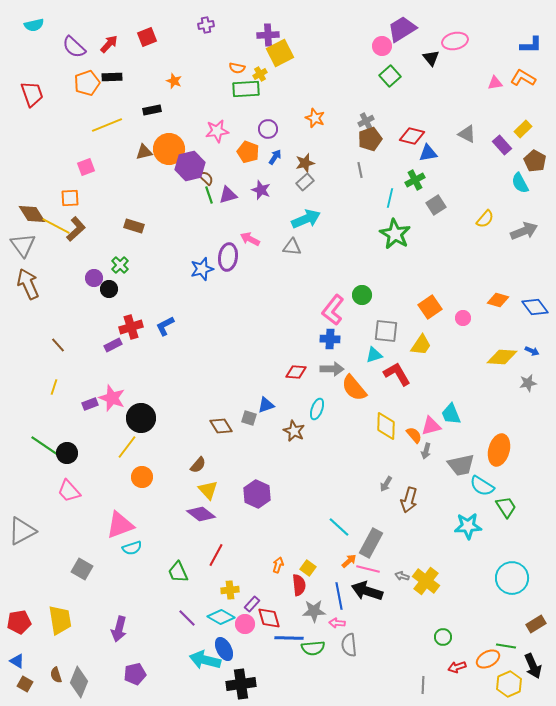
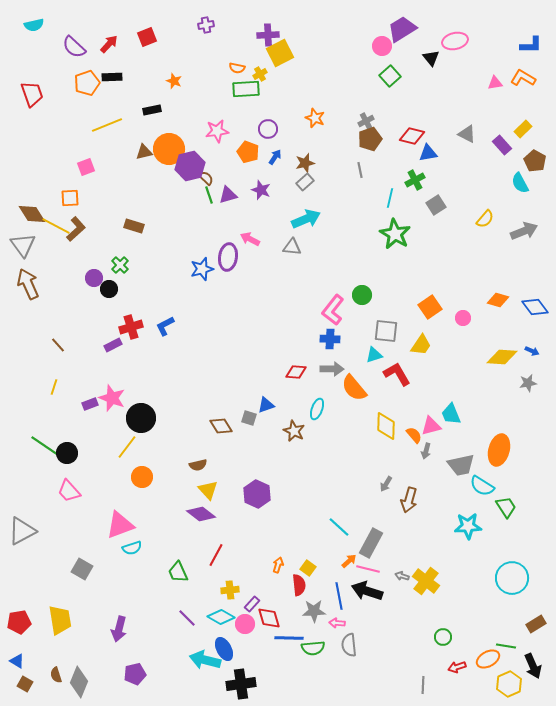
brown semicircle at (198, 465): rotated 36 degrees clockwise
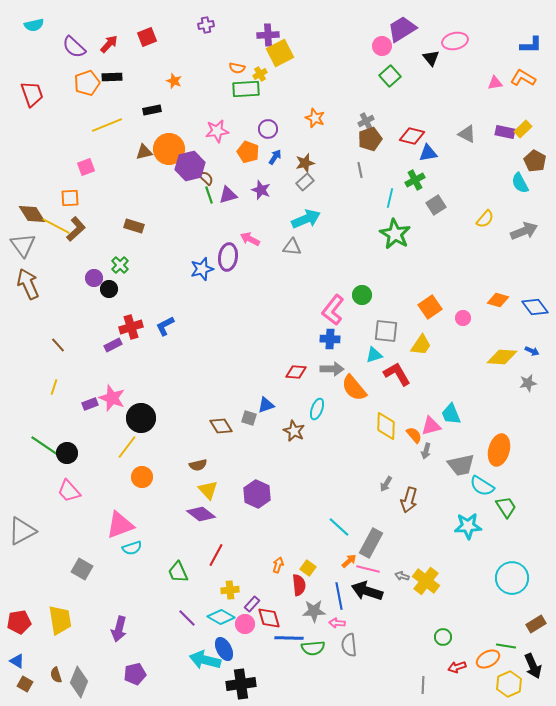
purple rectangle at (502, 145): moved 3 px right, 13 px up; rotated 36 degrees counterclockwise
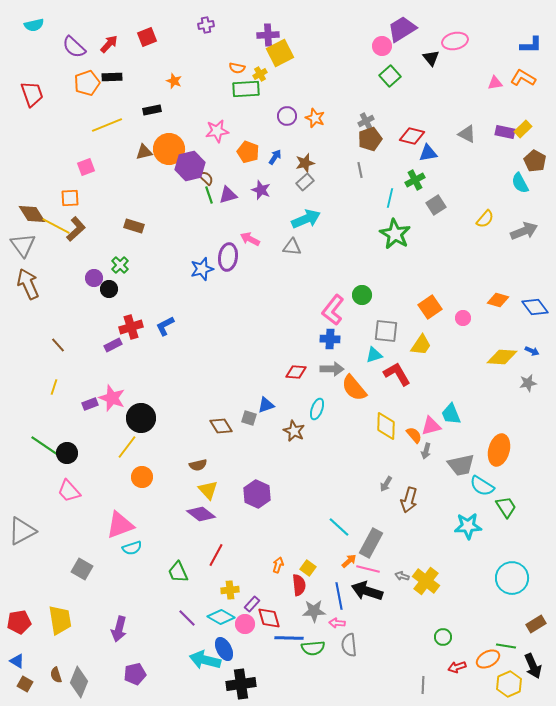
purple circle at (268, 129): moved 19 px right, 13 px up
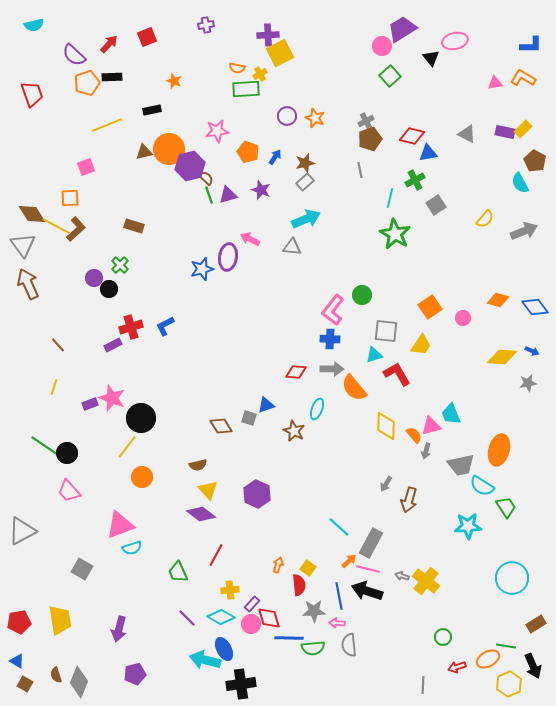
purple semicircle at (74, 47): moved 8 px down
pink circle at (245, 624): moved 6 px right
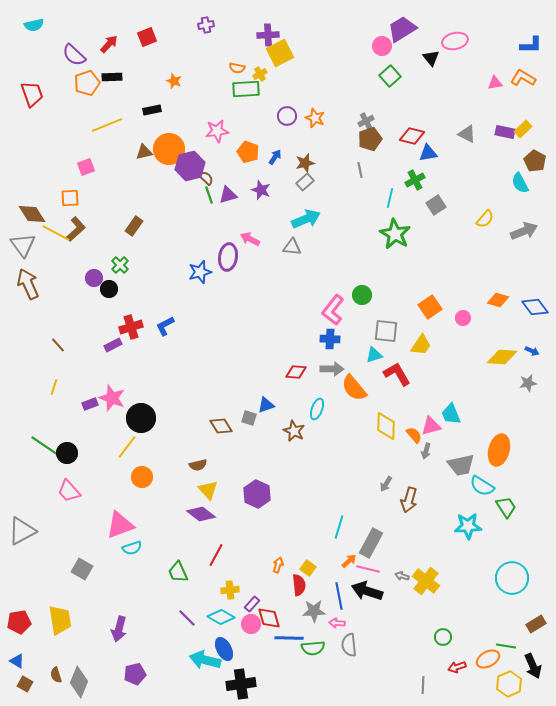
yellow line at (56, 226): moved 7 px down
brown rectangle at (134, 226): rotated 72 degrees counterclockwise
blue star at (202, 269): moved 2 px left, 3 px down
cyan line at (339, 527): rotated 65 degrees clockwise
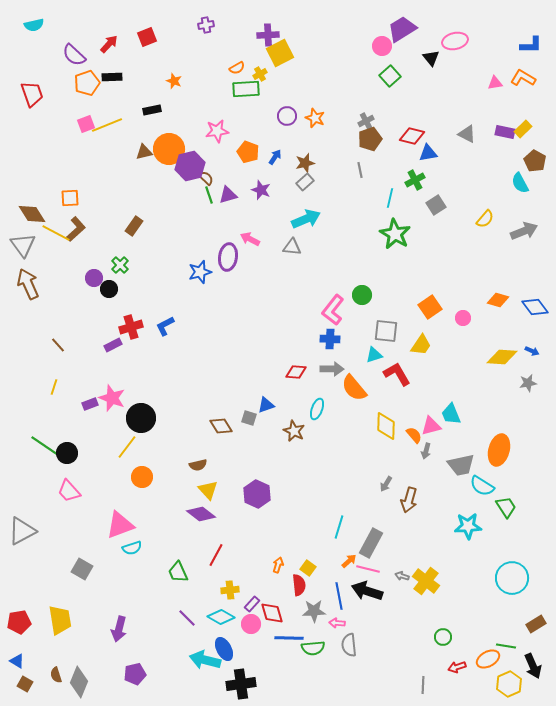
orange semicircle at (237, 68): rotated 42 degrees counterclockwise
pink square at (86, 167): moved 43 px up
red diamond at (269, 618): moved 3 px right, 5 px up
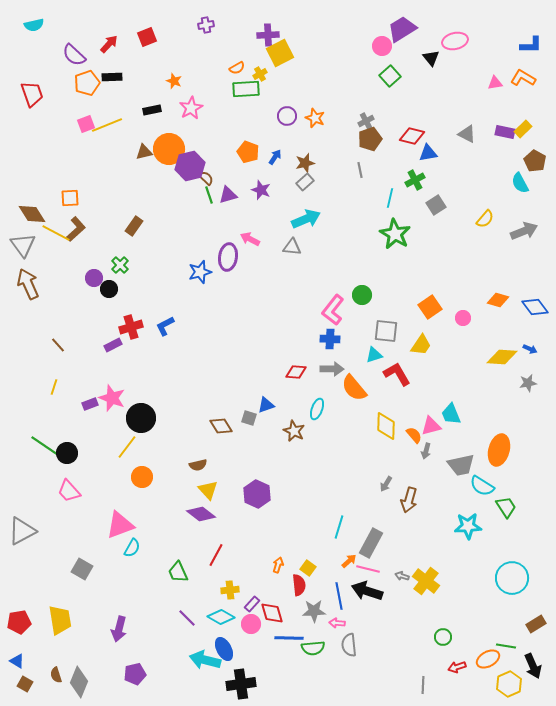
pink star at (217, 131): moved 26 px left, 23 px up; rotated 20 degrees counterclockwise
blue arrow at (532, 351): moved 2 px left, 2 px up
cyan semicircle at (132, 548): rotated 42 degrees counterclockwise
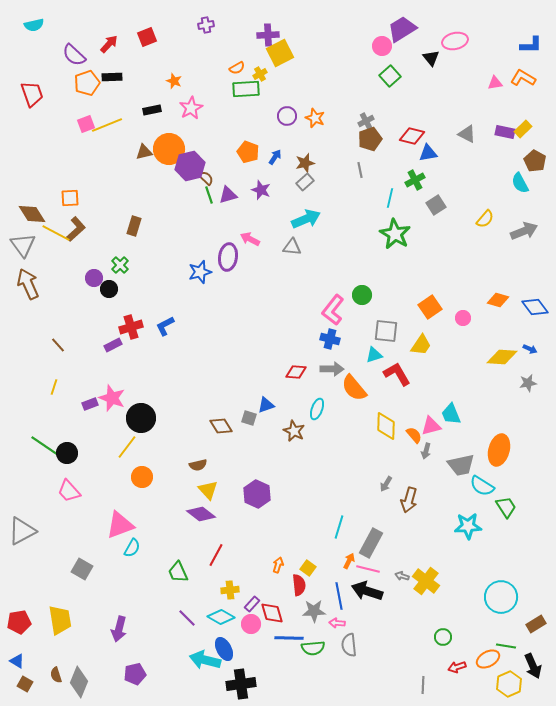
brown rectangle at (134, 226): rotated 18 degrees counterclockwise
blue cross at (330, 339): rotated 12 degrees clockwise
orange arrow at (349, 561): rotated 21 degrees counterclockwise
cyan circle at (512, 578): moved 11 px left, 19 px down
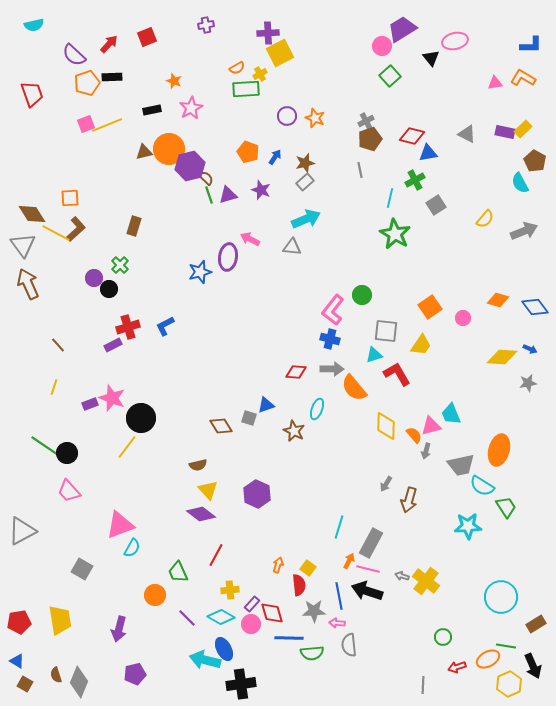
purple cross at (268, 35): moved 2 px up
red cross at (131, 327): moved 3 px left
orange circle at (142, 477): moved 13 px right, 118 px down
green semicircle at (313, 648): moved 1 px left, 5 px down
